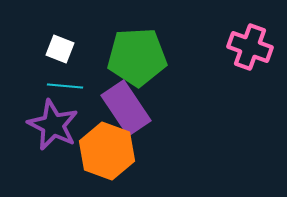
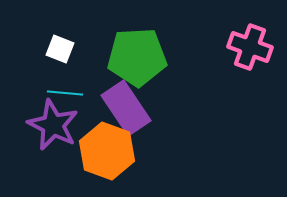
cyan line: moved 7 px down
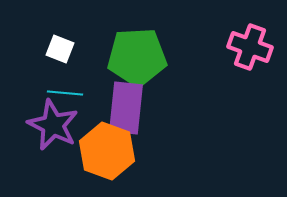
purple rectangle: rotated 40 degrees clockwise
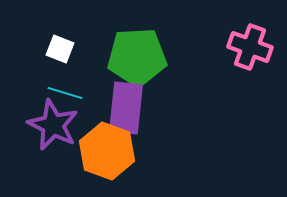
cyan line: rotated 12 degrees clockwise
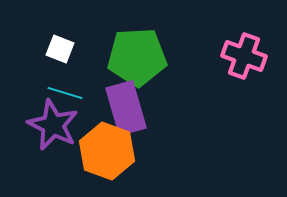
pink cross: moved 6 px left, 9 px down
purple rectangle: rotated 22 degrees counterclockwise
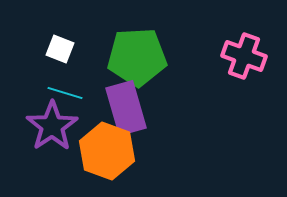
purple star: moved 1 px left, 1 px down; rotated 12 degrees clockwise
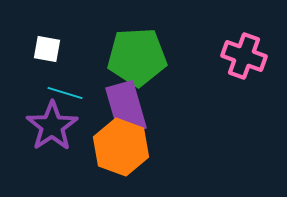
white square: moved 13 px left; rotated 12 degrees counterclockwise
orange hexagon: moved 14 px right, 4 px up
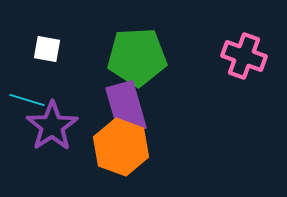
cyan line: moved 38 px left, 7 px down
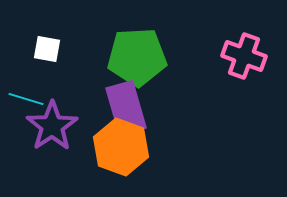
cyan line: moved 1 px left, 1 px up
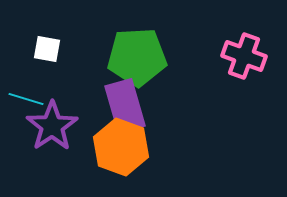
purple rectangle: moved 1 px left, 2 px up
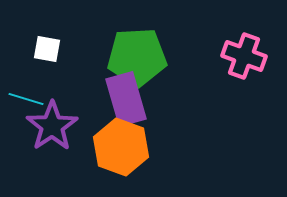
purple rectangle: moved 1 px right, 7 px up
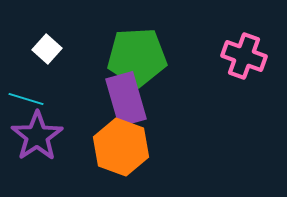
white square: rotated 32 degrees clockwise
purple star: moved 15 px left, 10 px down
